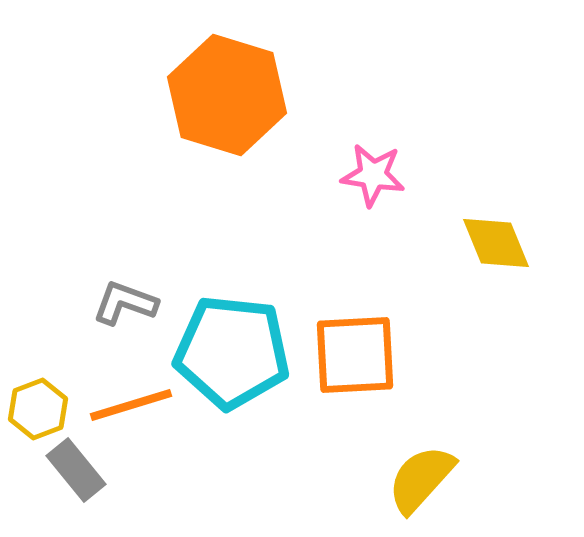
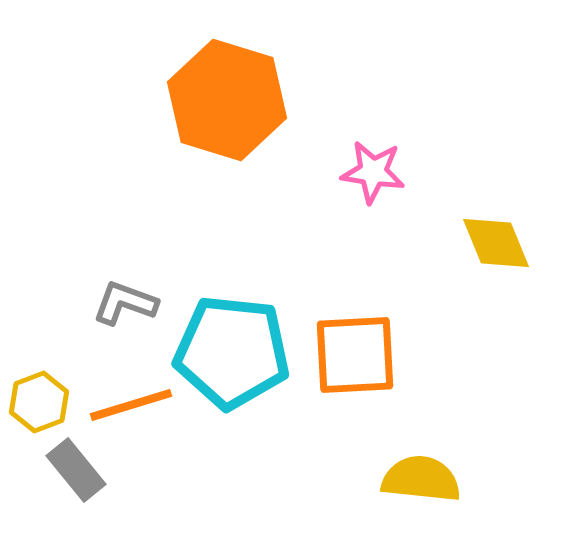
orange hexagon: moved 5 px down
pink star: moved 3 px up
yellow hexagon: moved 1 px right, 7 px up
yellow semicircle: rotated 54 degrees clockwise
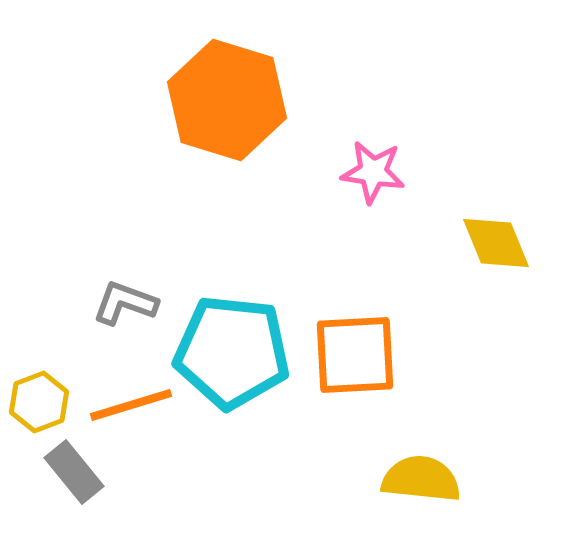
gray rectangle: moved 2 px left, 2 px down
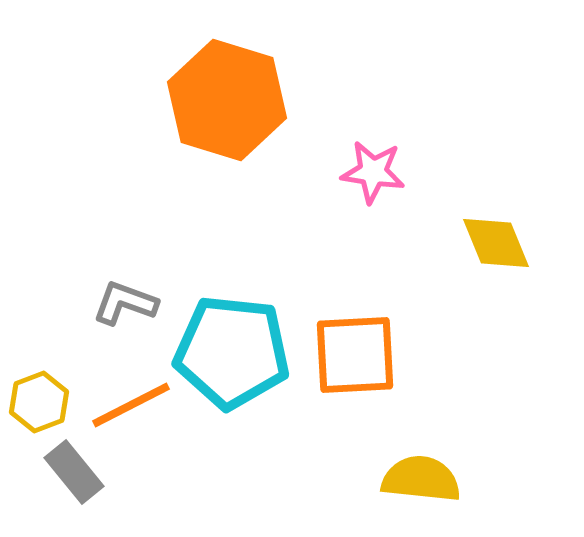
orange line: rotated 10 degrees counterclockwise
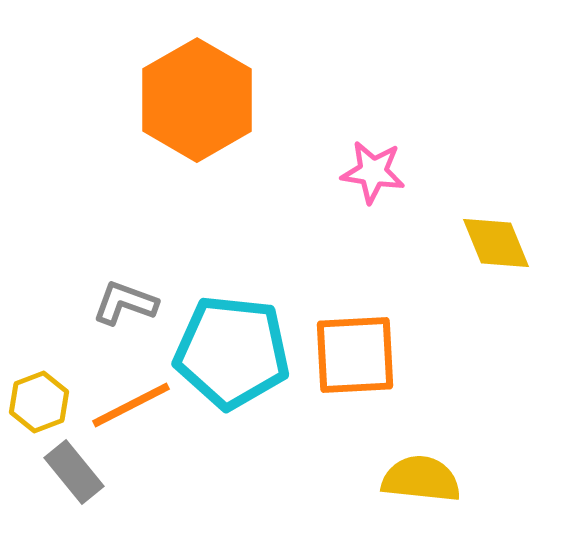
orange hexagon: moved 30 px left; rotated 13 degrees clockwise
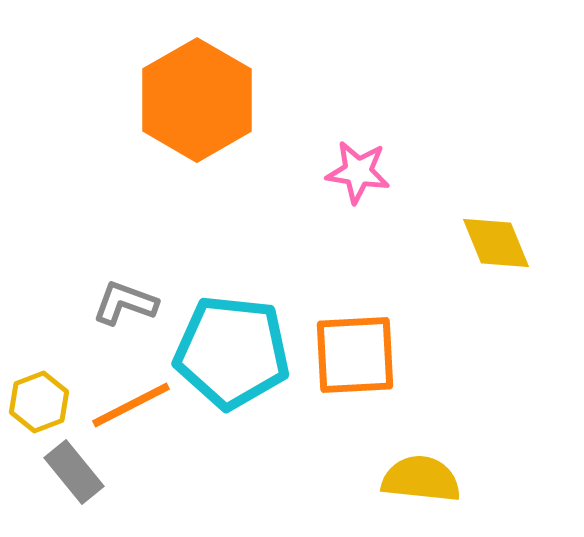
pink star: moved 15 px left
